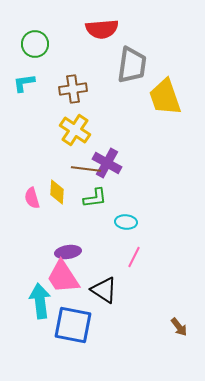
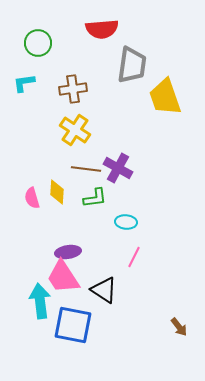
green circle: moved 3 px right, 1 px up
purple cross: moved 11 px right, 5 px down
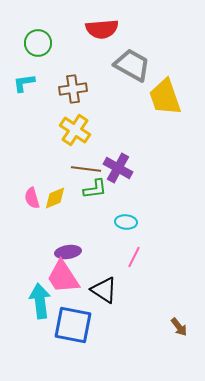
gray trapezoid: rotated 69 degrees counterclockwise
yellow diamond: moved 2 px left, 6 px down; rotated 65 degrees clockwise
green L-shape: moved 9 px up
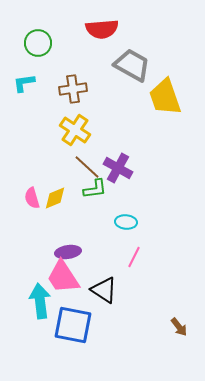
brown line: moved 1 px right, 2 px up; rotated 36 degrees clockwise
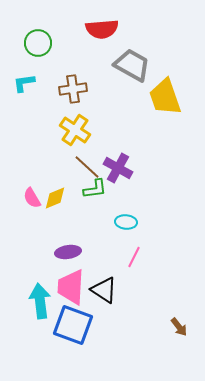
pink semicircle: rotated 15 degrees counterclockwise
pink trapezoid: moved 8 px right, 10 px down; rotated 36 degrees clockwise
blue square: rotated 9 degrees clockwise
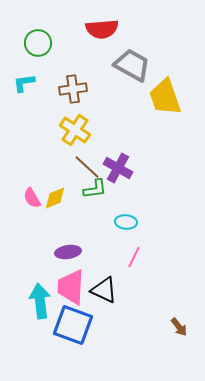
black triangle: rotated 8 degrees counterclockwise
